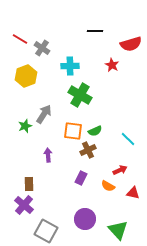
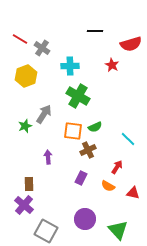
green cross: moved 2 px left, 1 px down
green semicircle: moved 4 px up
purple arrow: moved 2 px down
red arrow: moved 3 px left, 3 px up; rotated 32 degrees counterclockwise
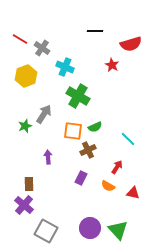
cyan cross: moved 5 px left, 1 px down; rotated 24 degrees clockwise
purple circle: moved 5 px right, 9 px down
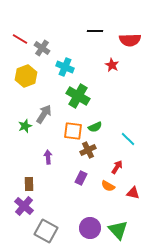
red semicircle: moved 1 px left, 4 px up; rotated 15 degrees clockwise
purple cross: moved 1 px down
